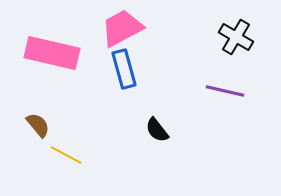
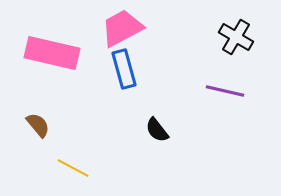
yellow line: moved 7 px right, 13 px down
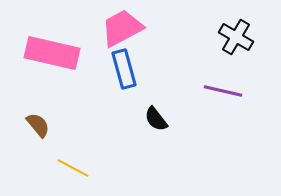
purple line: moved 2 px left
black semicircle: moved 1 px left, 11 px up
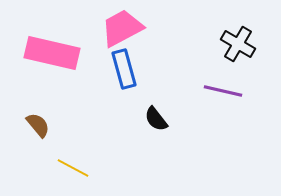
black cross: moved 2 px right, 7 px down
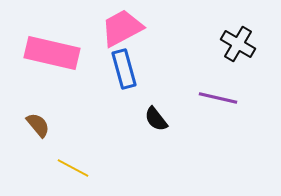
purple line: moved 5 px left, 7 px down
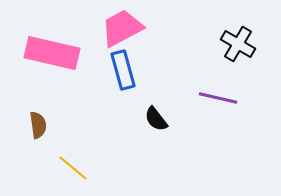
blue rectangle: moved 1 px left, 1 px down
brown semicircle: rotated 32 degrees clockwise
yellow line: rotated 12 degrees clockwise
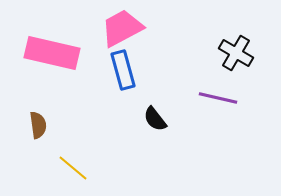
black cross: moved 2 px left, 9 px down
black semicircle: moved 1 px left
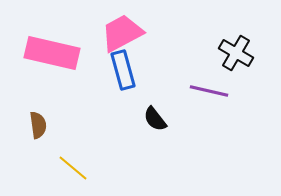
pink trapezoid: moved 5 px down
purple line: moved 9 px left, 7 px up
